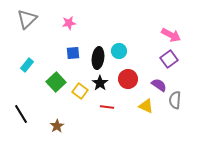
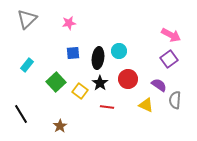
yellow triangle: moved 1 px up
brown star: moved 3 px right
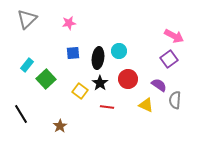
pink arrow: moved 3 px right, 1 px down
green square: moved 10 px left, 3 px up
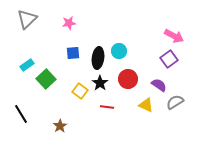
cyan rectangle: rotated 16 degrees clockwise
gray semicircle: moved 2 px down; rotated 54 degrees clockwise
